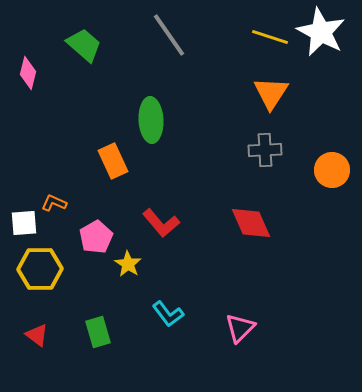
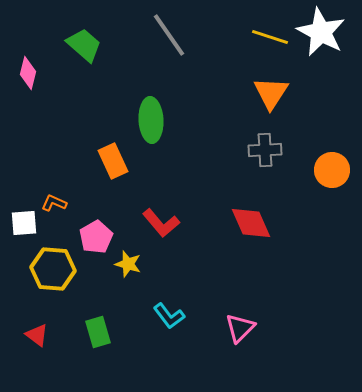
yellow star: rotated 16 degrees counterclockwise
yellow hexagon: moved 13 px right; rotated 6 degrees clockwise
cyan L-shape: moved 1 px right, 2 px down
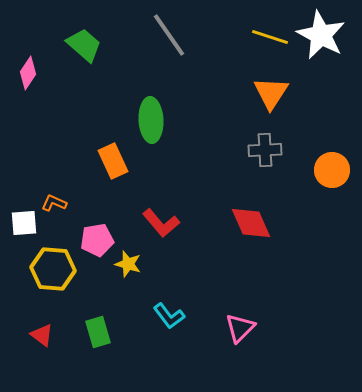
white star: moved 3 px down
pink diamond: rotated 20 degrees clockwise
pink pentagon: moved 1 px right, 3 px down; rotated 20 degrees clockwise
red triangle: moved 5 px right
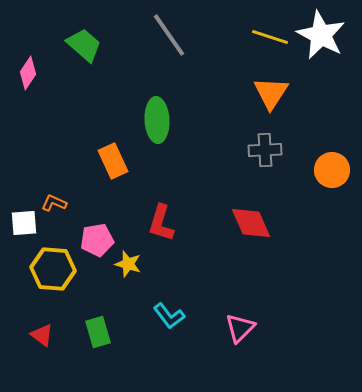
green ellipse: moved 6 px right
red L-shape: rotated 57 degrees clockwise
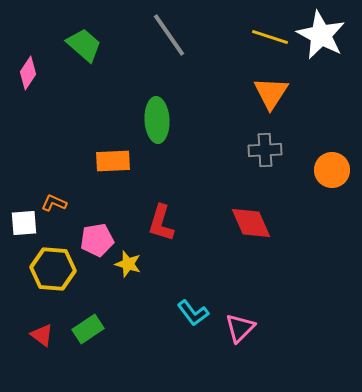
orange rectangle: rotated 68 degrees counterclockwise
cyan L-shape: moved 24 px right, 3 px up
green rectangle: moved 10 px left, 3 px up; rotated 72 degrees clockwise
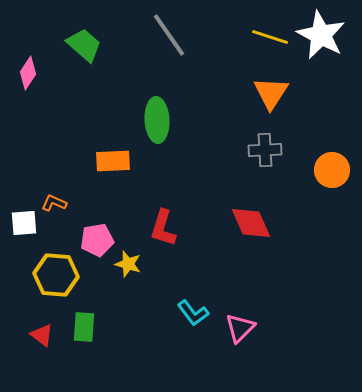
red L-shape: moved 2 px right, 5 px down
yellow hexagon: moved 3 px right, 6 px down
green rectangle: moved 4 px left, 2 px up; rotated 52 degrees counterclockwise
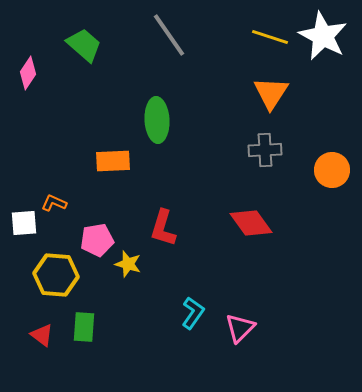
white star: moved 2 px right, 1 px down
red diamond: rotated 12 degrees counterclockwise
cyan L-shape: rotated 108 degrees counterclockwise
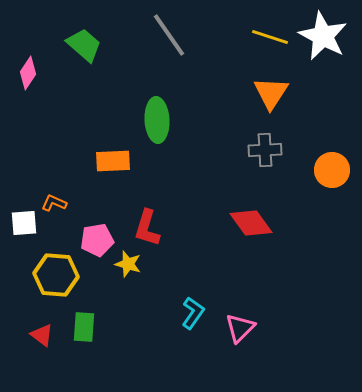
red L-shape: moved 16 px left
